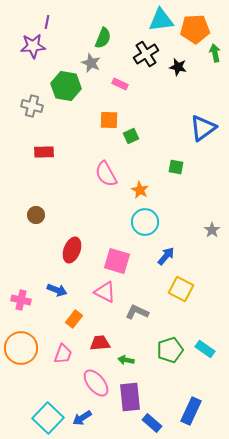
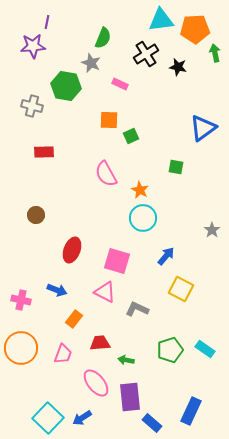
cyan circle at (145, 222): moved 2 px left, 4 px up
gray L-shape at (137, 312): moved 3 px up
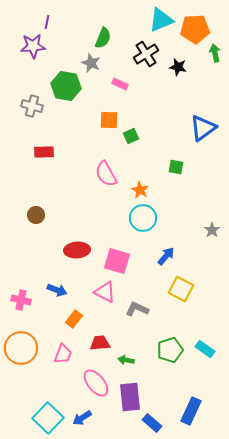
cyan triangle at (161, 20): rotated 16 degrees counterclockwise
red ellipse at (72, 250): moved 5 px right; rotated 65 degrees clockwise
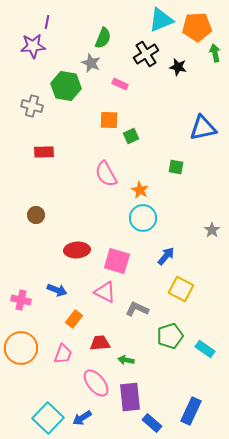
orange pentagon at (195, 29): moved 2 px right, 2 px up
blue triangle at (203, 128): rotated 24 degrees clockwise
green pentagon at (170, 350): moved 14 px up
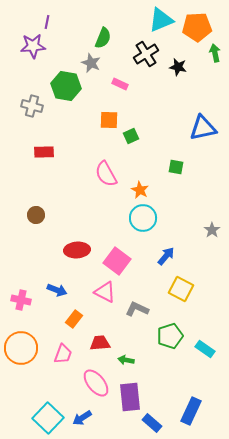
pink square at (117, 261): rotated 20 degrees clockwise
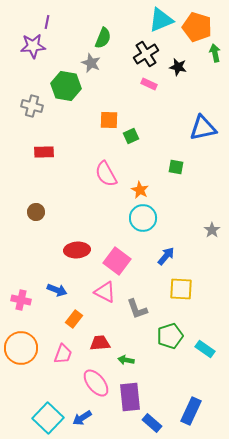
orange pentagon at (197, 27): rotated 20 degrees clockwise
pink rectangle at (120, 84): moved 29 px right
brown circle at (36, 215): moved 3 px up
yellow square at (181, 289): rotated 25 degrees counterclockwise
gray L-shape at (137, 309): rotated 135 degrees counterclockwise
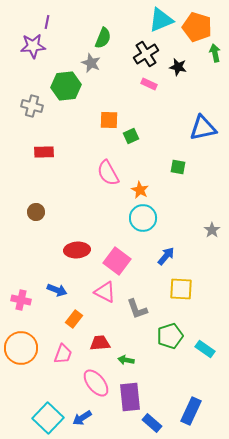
green hexagon at (66, 86): rotated 16 degrees counterclockwise
green square at (176, 167): moved 2 px right
pink semicircle at (106, 174): moved 2 px right, 1 px up
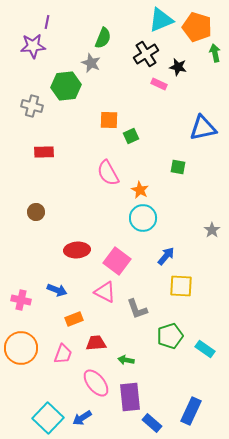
pink rectangle at (149, 84): moved 10 px right
yellow square at (181, 289): moved 3 px up
orange rectangle at (74, 319): rotated 30 degrees clockwise
red trapezoid at (100, 343): moved 4 px left
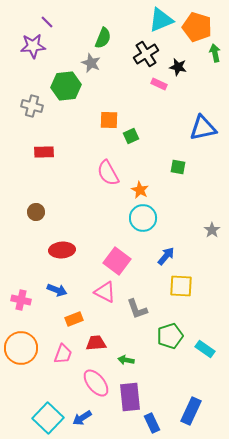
purple line at (47, 22): rotated 56 degrees counterclockwise
red ellipse at (77, 250): moved 15 px left
blue rectangle at (152, 423): rotated 24 degrees clockwise
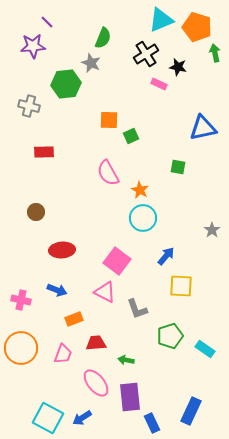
green hexagon at (66, 86): moved 2 px up
gray cross at (32, 106): moved 3 px left
cyan square at (48, 418): rotated 16 degrees counterclockwise
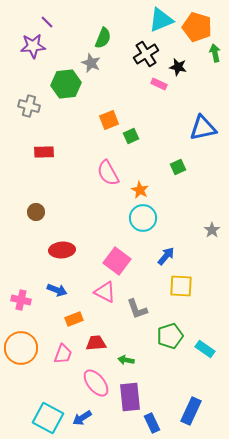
orange square at (109, 120): rotated 24 degrees counterclockwise
green square at (178, 167): rotated 35 degrees counterclockwise
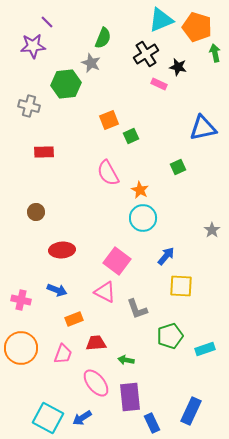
cyan rectangle at (205, 349): rotated 54 degrees counterclockwise
